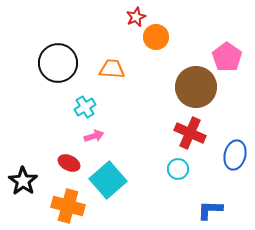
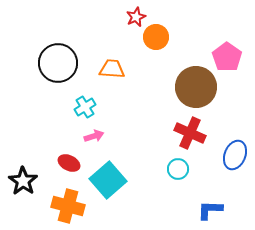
blue ellipse: rotated 8 degrees clockwise
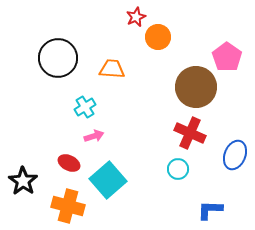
orange circle: moved 2 px right
black circle: moved 5 px up
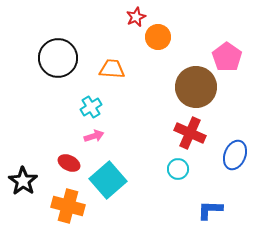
cyan cross: moved 6 px right
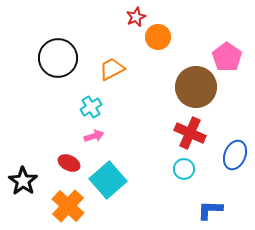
orange trapezoid: rotated 32 degrees counterclockwise
cyan circle: moved 6 px right
orange cross: rotated 28 degrees clockwise
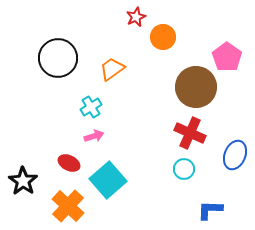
orange circle: moved 5 px right
orange trapezoid: rotated 8 degrees counterclockwise
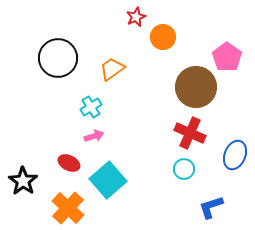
orange cross: moved 2 px down
blue L-shape: moved 1 px right, 3 px up; rotated 20 degrees counterclockwise
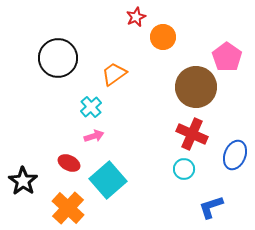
orange trapezoid: moved 2 px right, 5 px down
cyan cross: rotated 10 degrees counterclockwise
red cross: moved 2 px right, 1 px down
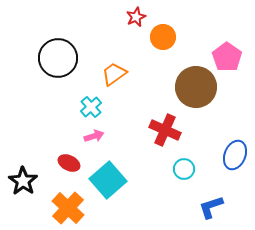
red cross: moved 27 px left, 4 px up
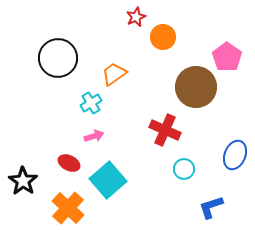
cyan cross: moved 4 px up; rotated 10 degrees clockwise
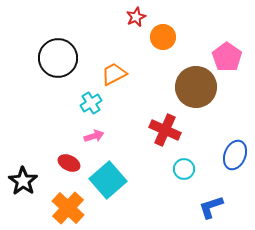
orange trapezoid: rotated 8 degrees clockwise
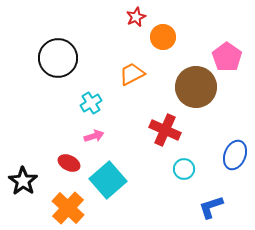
orange trapezoid: moved 18 px right
